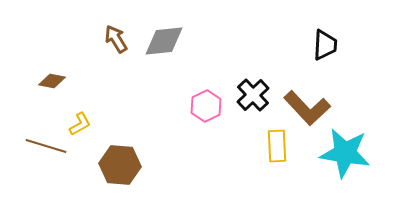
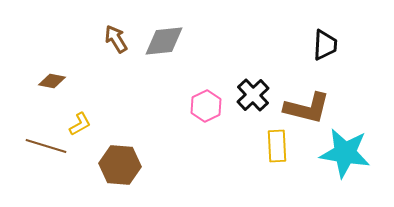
brown L-shape: rotated 33 degrees counterclockwise
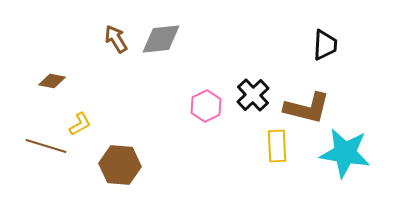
gray diamond: moved 3 px left, 2 px up
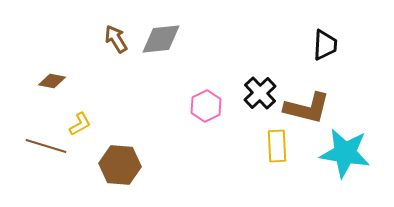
black cross: moved 7 px right, 2 px up
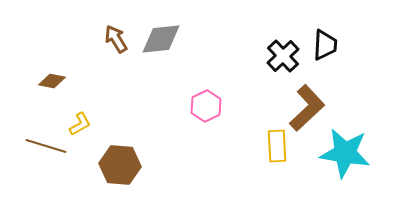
black cross: moved 23 px right, 37 px up
brown L-shape: rotated 57 degrees counterclockwise
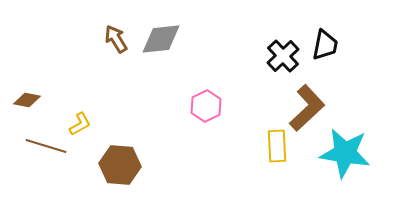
black trapezoid: rotated 8 degrees clockwise
brown diamond: moved 25 px left, 19 px down
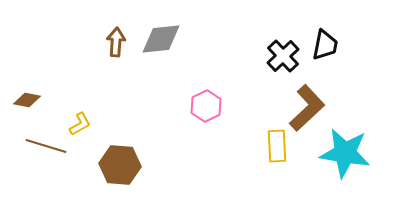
brown arrow: moved 3 px down; rotated 36 degrees clockwise
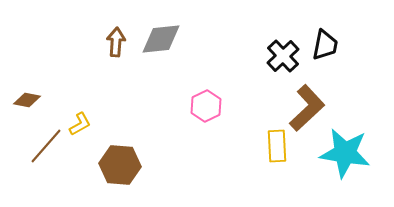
brown line: rotated 66 degrees counterclockwise
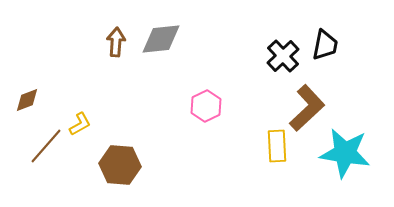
brown diamond: rotated 32 degrees counterclockwise
